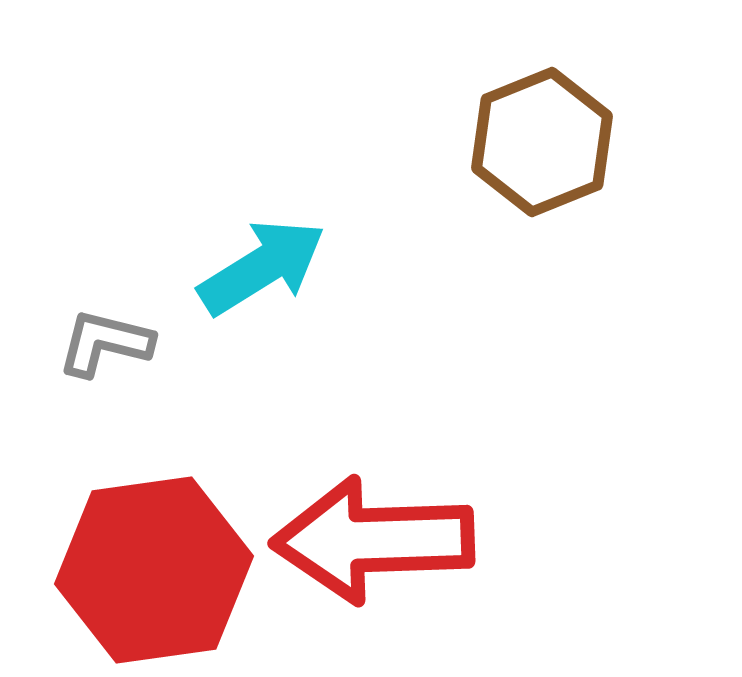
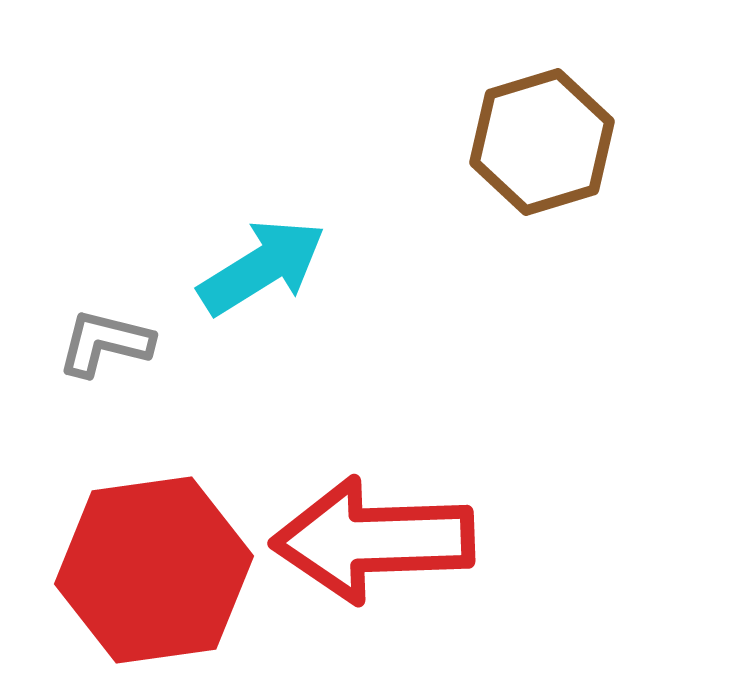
brown hexagon: rotated 5 degrees clockwise
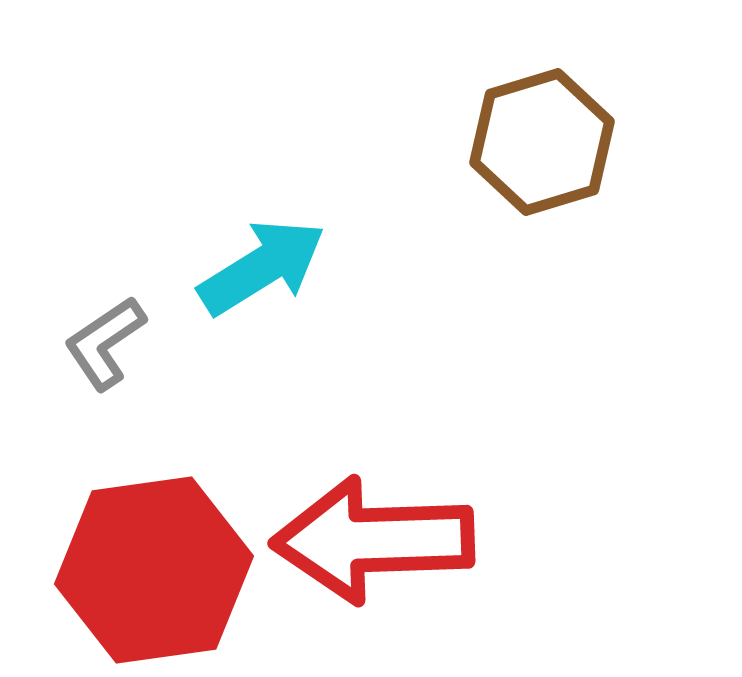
gray L-shape: rotated 48 degrees counterclockwise
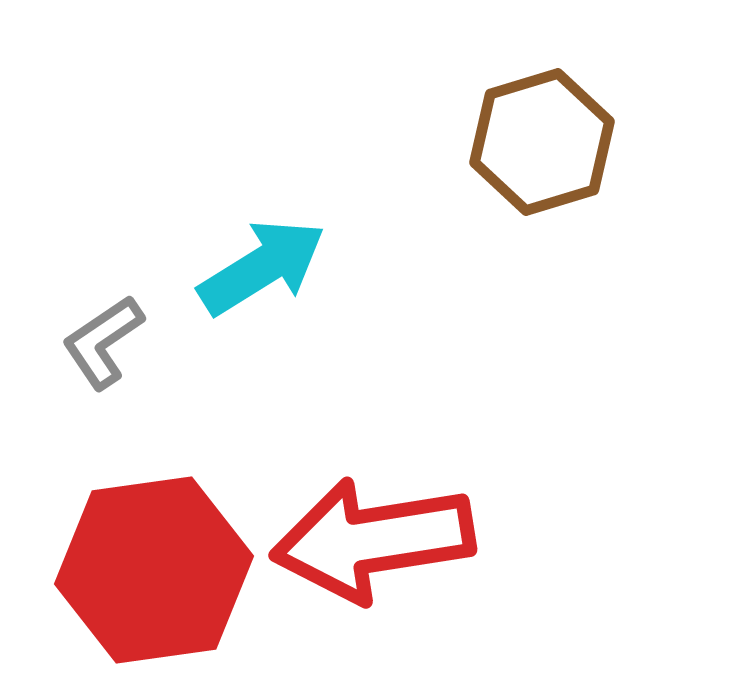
gray L-shape: moved 2 px left, 1 px up
red arrow: rotated 7 degrees counterclockwise
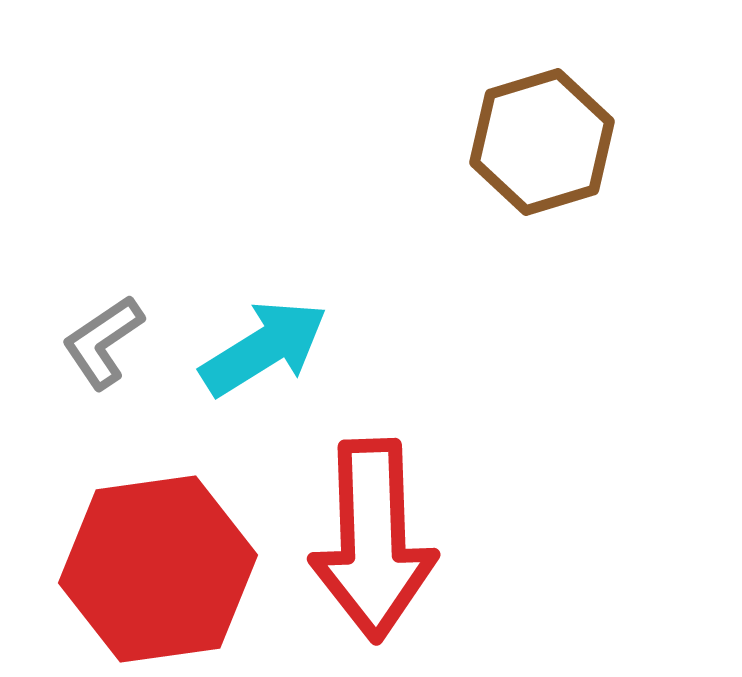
cyan arrow: moved 2 px right, 81 px down
red arrow: rotated 83 degrees counterclockwise
red hexagon: moved 4 px right, 1 px up
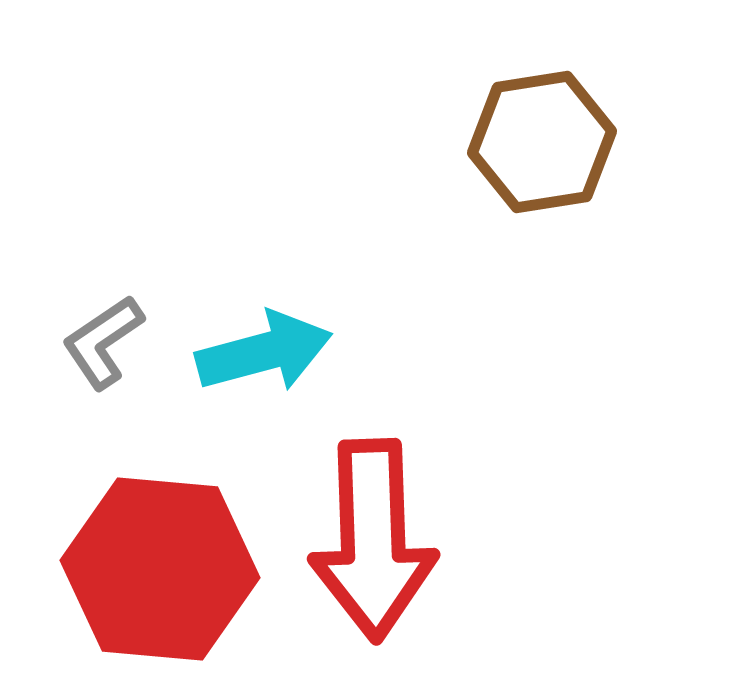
brown hexagon: rotated 8 degrees clockwise
cyan arrow: moved 4 px down; rotated 17 degrees clockwise
red hexagon: moved 2 px right; rotated 13 degrees clockwise
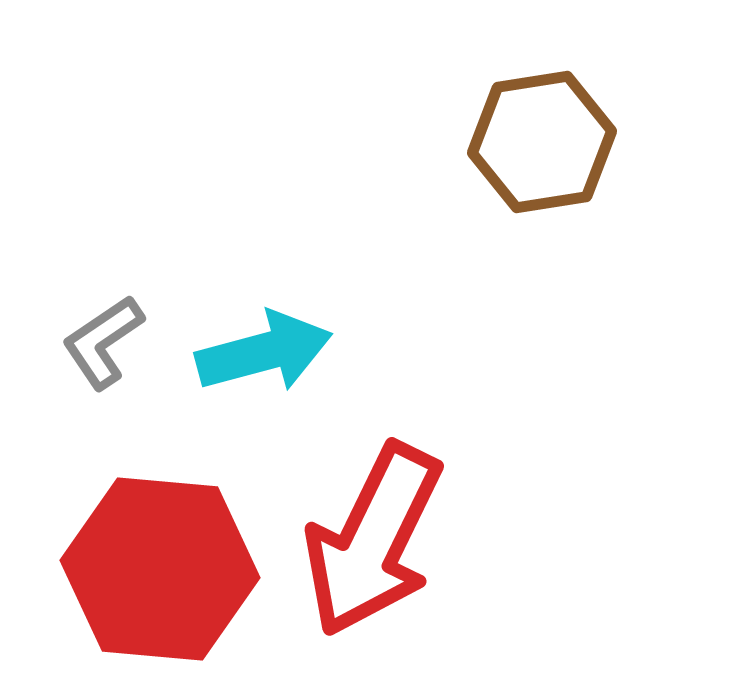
red arrow: rotated 28 degrees clockwise
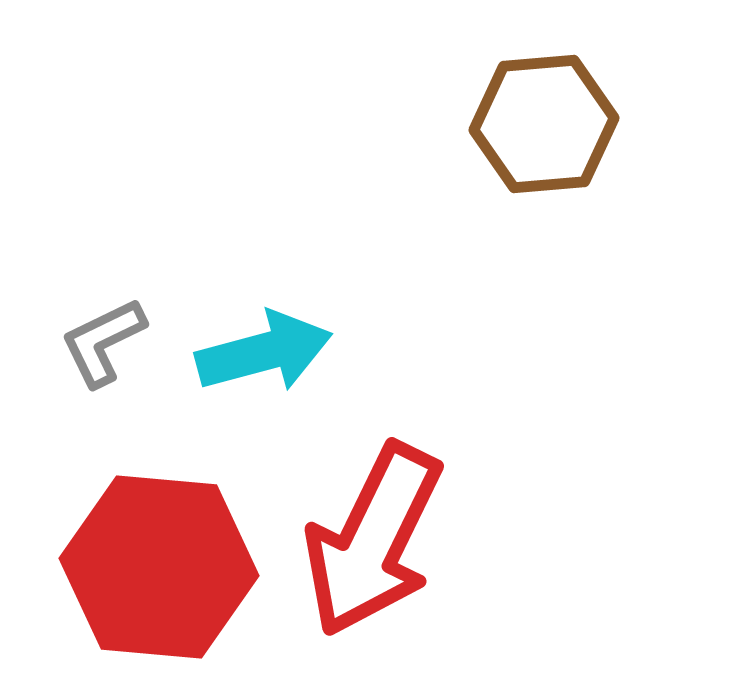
brown hexagon: moved 2 px right, 18 px up; rotated 4 degrees clockwise
gray L-shape: rotated 8 degrees clockwise
red hexagon: moved 1 px left, 2 px up
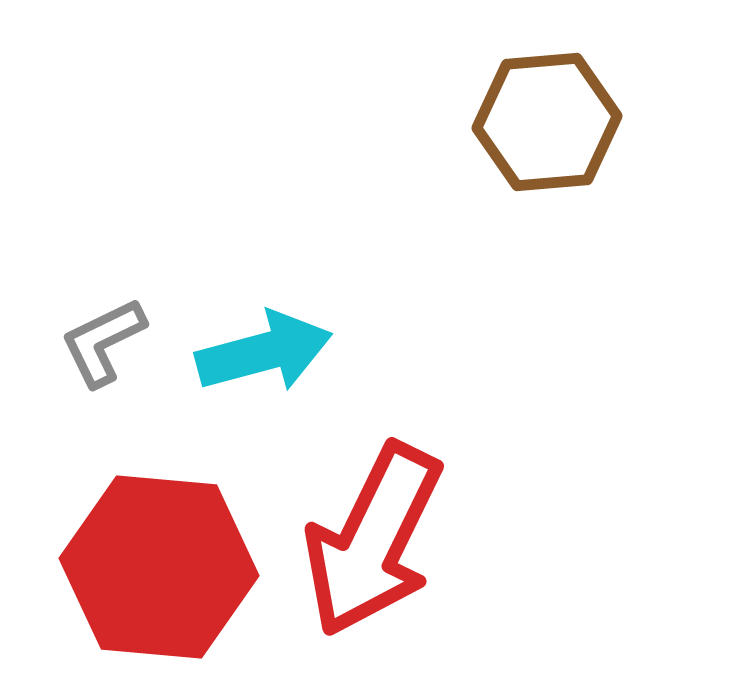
brown hexagon: moved 3 px right, 2 px up
